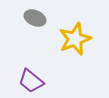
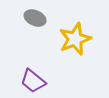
purple trapezoid: moved 2 px right
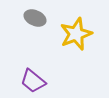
yellow star: moved 1 px right, 5 px up
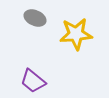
yellow star: rotated 16 degrees clockwise
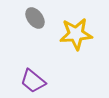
gray ellipse: rotated 30 degrees clockwise
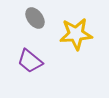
purple trapezoid: moved 3 px left, 20 px up
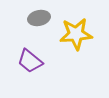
gray ellipse: moved 4 px right; rotated 65 degrees counterclockwise
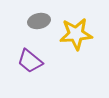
gray ellipse: moved 3 px down
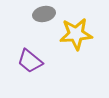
gray ellipse: moved 5 px right, 7 px up
